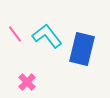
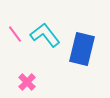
cyan L-shape: moved 2 px left, 1 px up
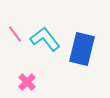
cyan L-shape: moved 4 px down
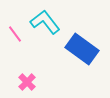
cyan L-shape: moved 17 px up
blue rectangle: rotated 68 degrees counterclockwise
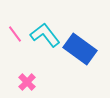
cyan L-shape: moved 13 px down
blue rectangle: moved 2 px left
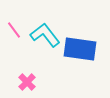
pink line: moved 1 px left, 4 px up
blue rectangle: rotated 28 degrees counterclockwise
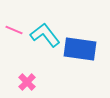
pink line: rotated 30 degrees counterclockwise
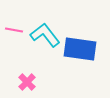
pink line: rotated 12 degrees counterclockwise
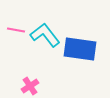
pink line: moved 2 px right
pink cross: moved 3 px right, 4 px down; rotated 12 degrees clockwise
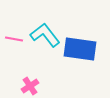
pink line: moved 2 px left, 9 px down
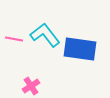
pink cross: moved 1 px right
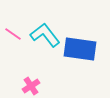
pink line: moved 1 px left, 5 px up; rotated 24 degrees clockwise
